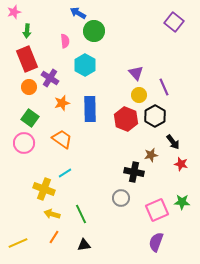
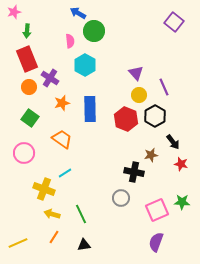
pink semicircle: moved 5 px right
pink circle: moved 10 px down
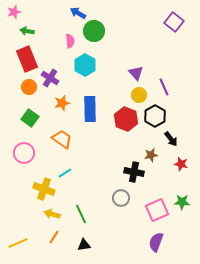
green arrow: rotated 96 degrees clockwise
black arrow: moved 2 px left, 3 px up
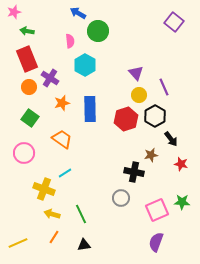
green circle: moved 4 px right
red hexagon: rotated 20 degrees clockwise
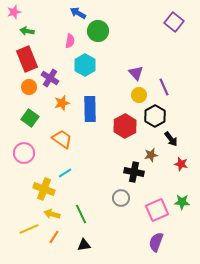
pink semicircle: rotated 16 degrees clockwise
red hexagon: moved 1 px left, 7 px down; rotated 10 degrees counterclockwise
yellow line: moved 11 px right, 14 px up
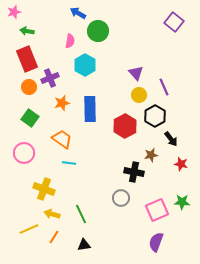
purple cross: rotated 36 degrees clockwise
cyan line: moved 4 px right, 10 px up; rotated 40 degrees clockwise
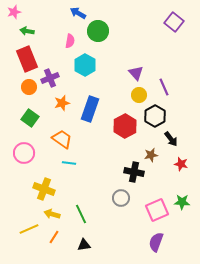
blue rectangle: rotated 20 degrees clockwise
